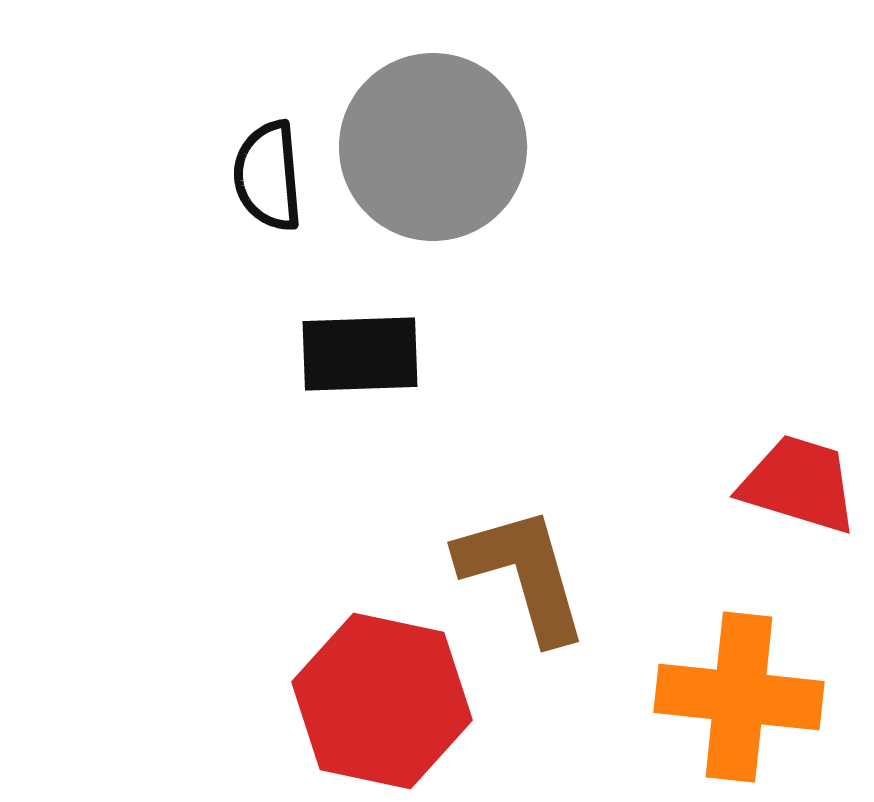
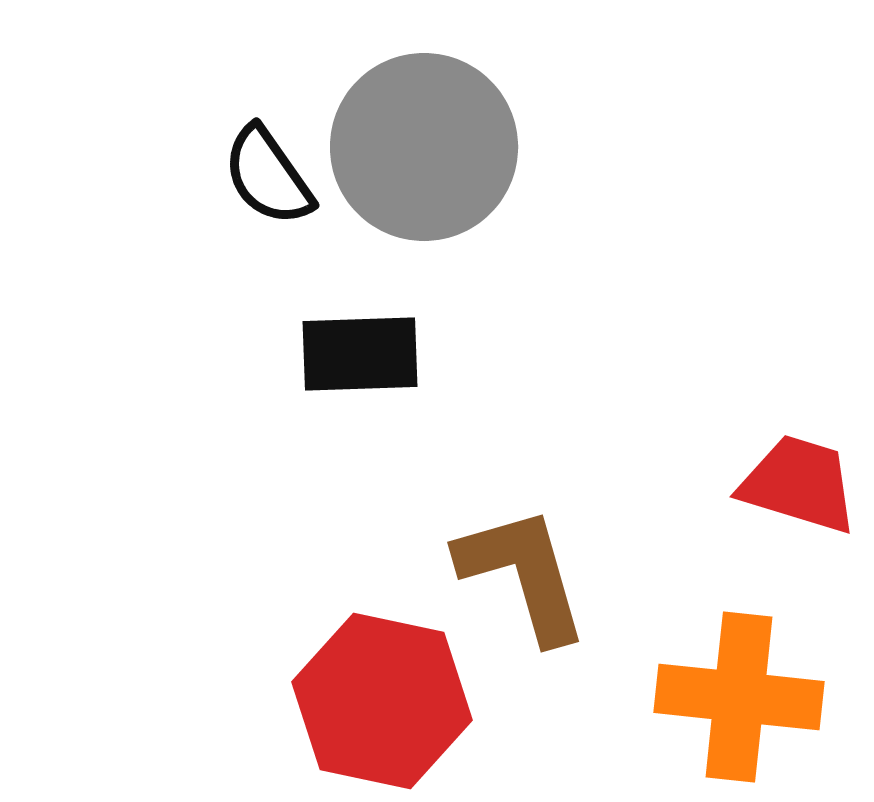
gray circle: moved 9 px left
black semicircle: rotated 30 degrees counterclockwise
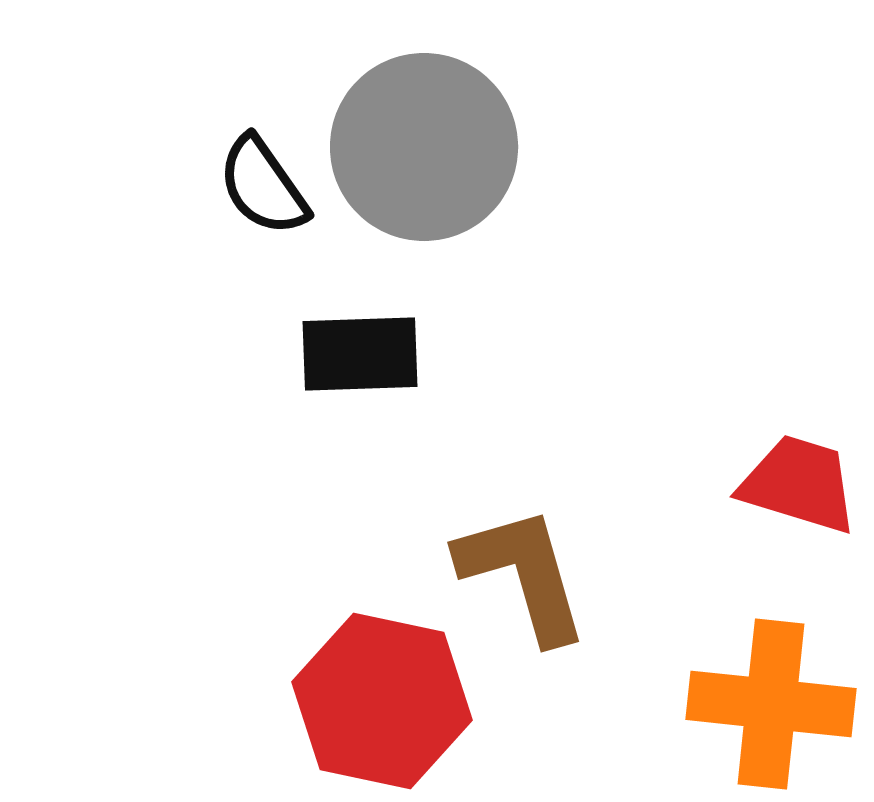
black semicircle: moved 5 px left, 10 px down
orange cross: moved 32 px right, 7 px down
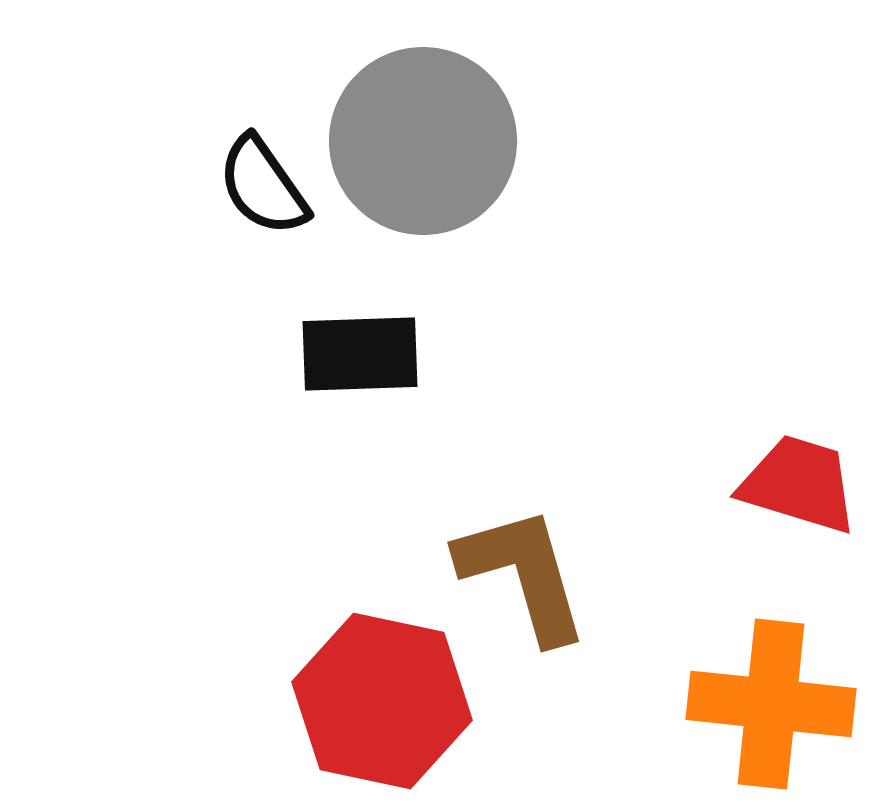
gray circle: moved 1 px left, 6 px up
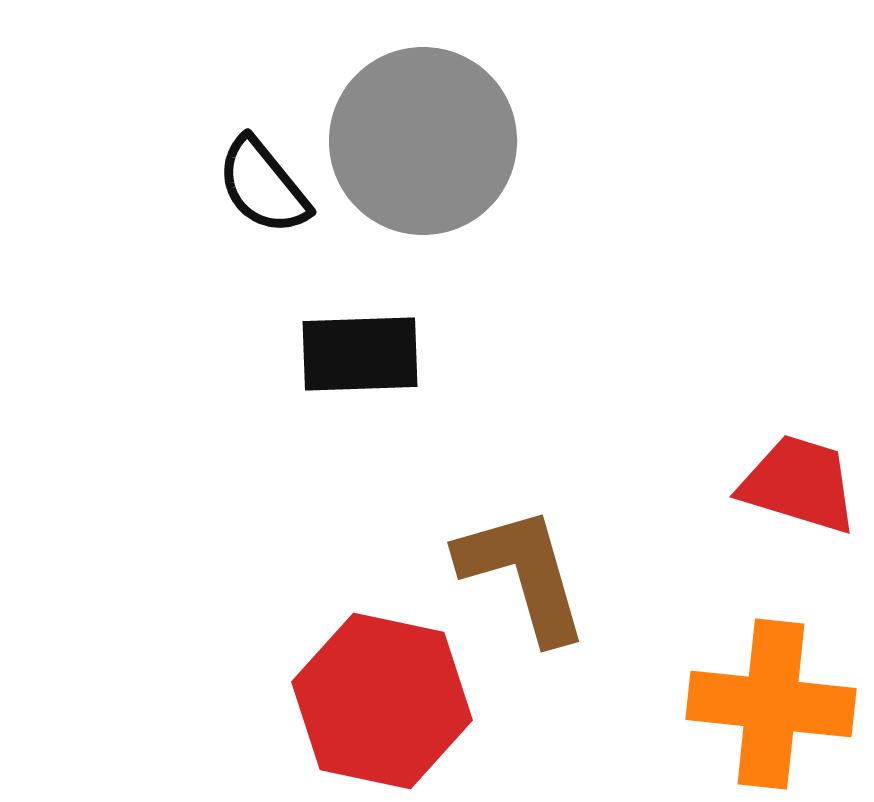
black semicircle: rotated 4 degrees counterclockwise
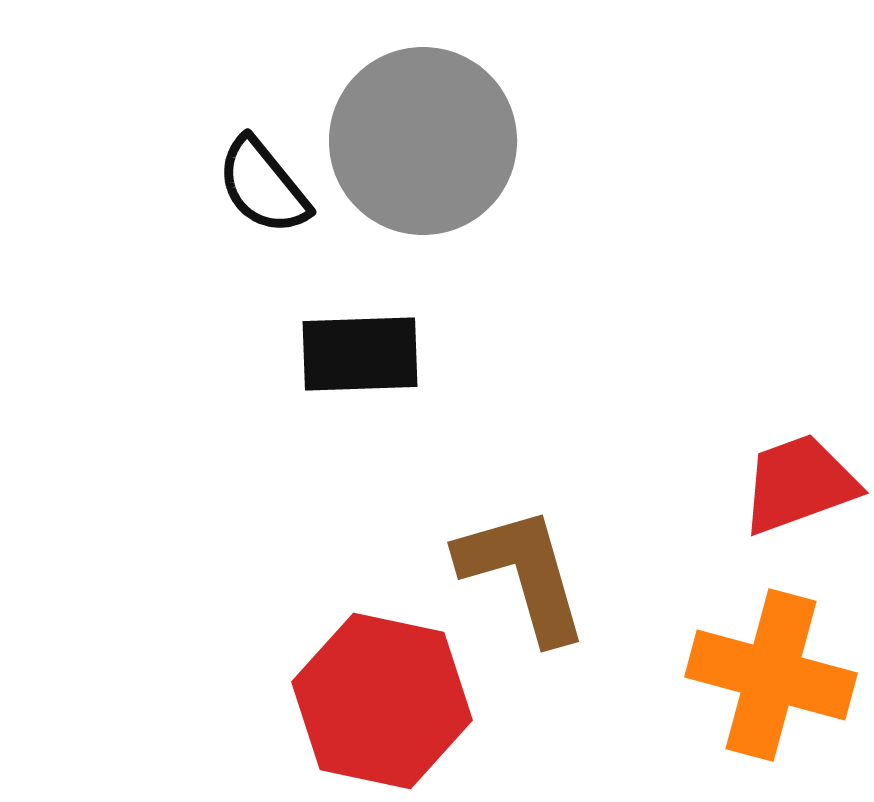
red trapezoid: rotated 37 degrees counterclockwise
orange cross: moved 29 px up; rotated 9 degrees clockwise
